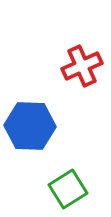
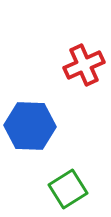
red cross: moved 2 px right, 1 px up
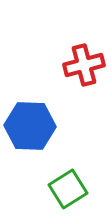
red cross: rotated 9 degrees clockwise
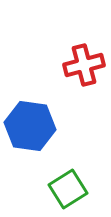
blue hexagon: rotated 6 degrees clockwise
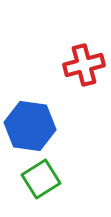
green square: moved 27 px left, 10 px up
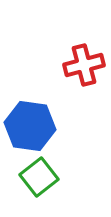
green square: moved 2 px left, 2 px up; rotated 6 degrees counterclockwise
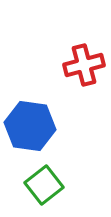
green square: moved 5 px right, 8 px down
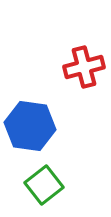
red cross: moved 2 px down
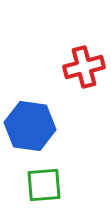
green square: rotated 33 degrees clockwise
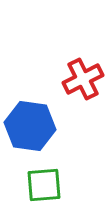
red cross: moved 1 px left, 12 px down; rotated 12 degrees counterclockwise
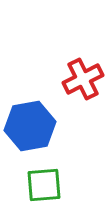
blue hexagon: rotated 18 degrees counterclockwise
